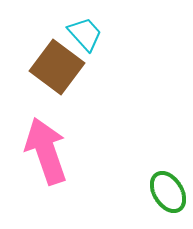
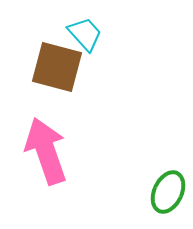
brown square: rotated 22 degrees counterclockwise
green ellipse: rotated 57 degrees clockwise
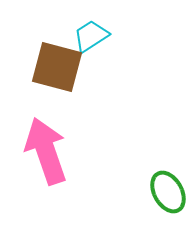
cyan trapezoid: moved 6 px right, 2 px down; rotated 81 degrees counterclockwise
green ellipse: rotated 54 degrees counterclockwise
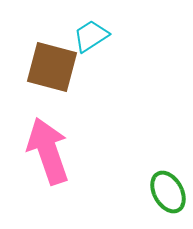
brown square: moved 5 px left
pink arrow: moved 2 px right
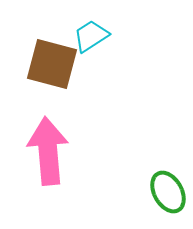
brown square: moved 3 px up
pink arrow: rotated 14 degrees clockwise
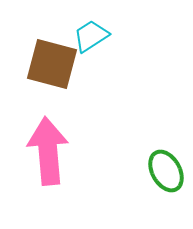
green ellipse: moved 2 px left, 21 px up
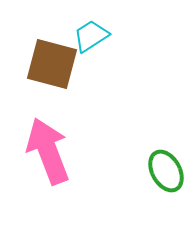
pink arrow: rotated 16 degrees counterclockwise
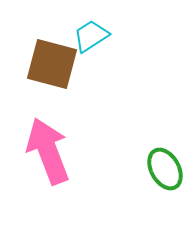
green ellipse: moved 1 px left, 2 px up
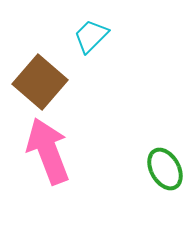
cyan trapezoid: rotated 12 degrees counterclockwise
brown square: moved 12 px left, 18 px down; rotated 26 degrees clockwise
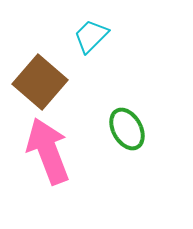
green ellipse: moved 38 px left, 40 px up
